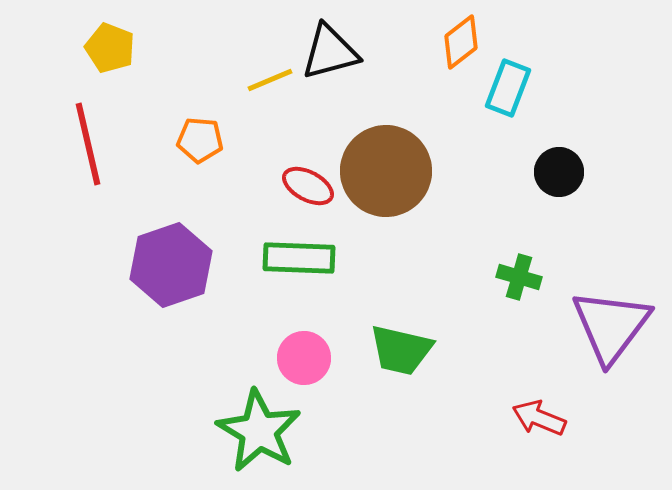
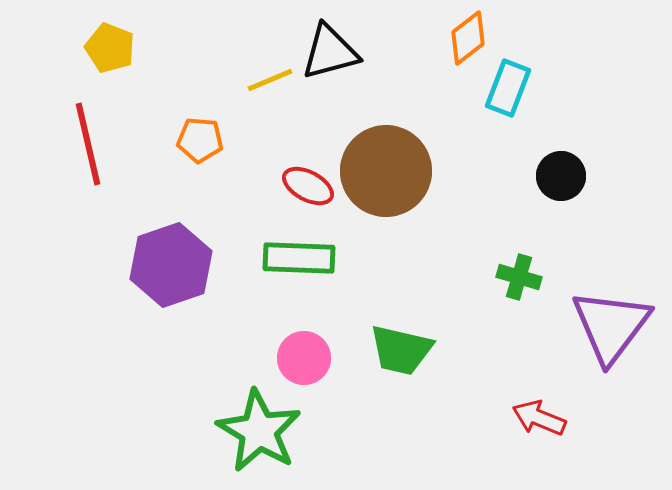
orange diamond: moved 7 px right, 4 px up
black circle: moved 2 px right, 4 px down
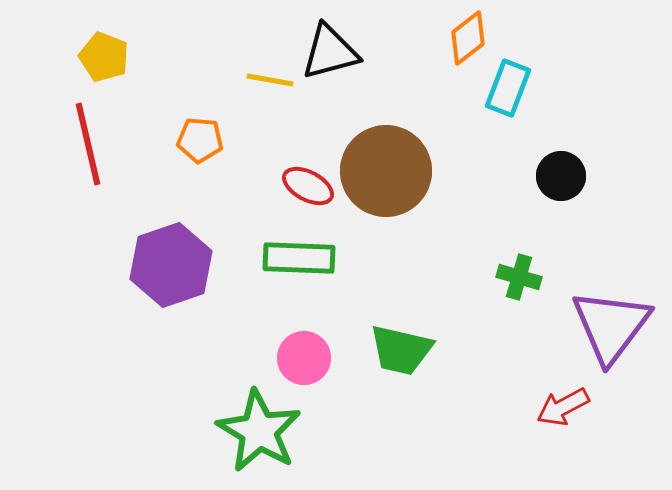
yellow pentagon: moved 6 px left, 9 px down
yellow line: rotated 33 degrees clockwise
red arrow: moved 24 px right, 11 px up; rotated 50 degrees counterclockwise
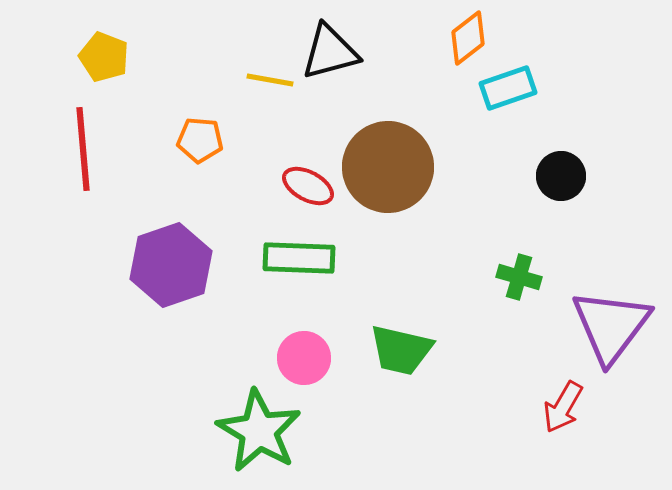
cyan rectangle: rotated 50 degrees clockwise
red line: moved 5 px left, 5 px down; rotated 8 degrees clockwise
brown circle: moved 2 px right, 4 px up
red arrow: rotated 32 degrees counterclockwise
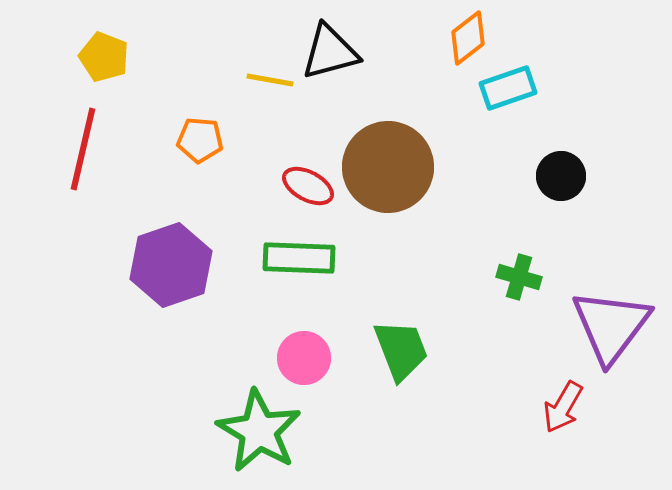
red line: rotated 18 degrees clockwise
green trapezoid: rotated 124 degrees counterclockwise
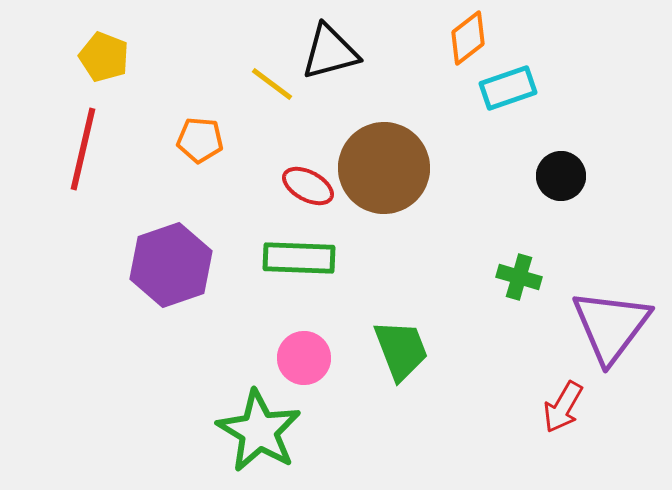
yellow line: moved 2 px right, 4 px down; rotated 27 degrees clockwise
brown circle: moved 4 px left, 1 px down
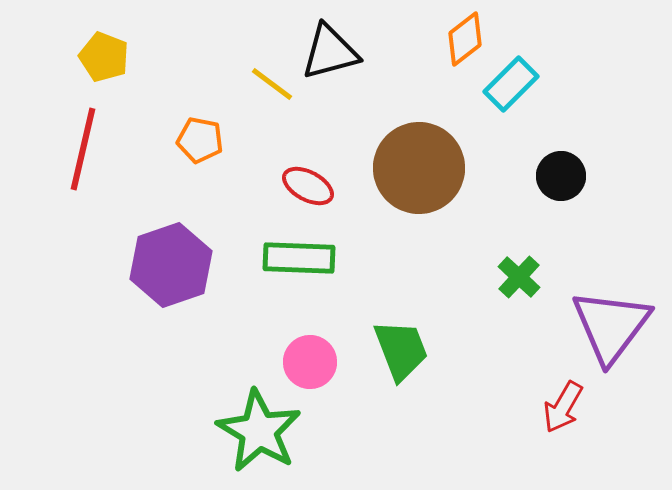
orange diamond: moved 3 px left, 1 px down
cyan rectangle: moved 3 px right, 4 px up; rotated 26 degrees counterclockwise
orange pentagon: rotated 6 degrees clockwise
brown circle: moved 35 px right
green cross: rotated 27 degrees clockwise
pink circle: moved 6 px right, 4 px down
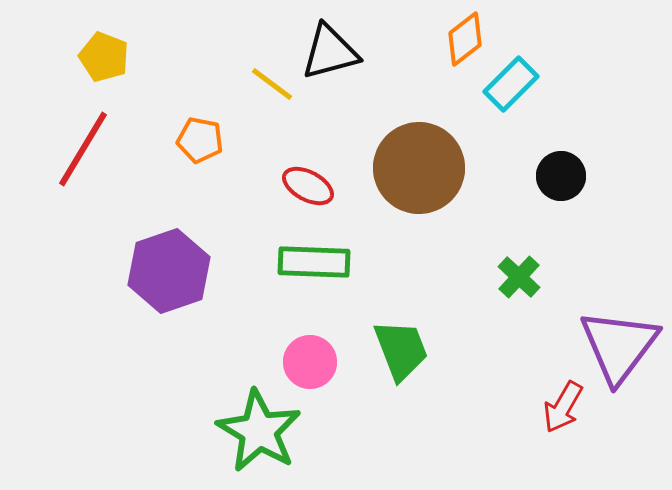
red line: rotated 18 degrees clockwise
green rectangle: moved 15 px right, 4 px down
purple hexagon: moved 2 px left, 6 px down
purple triangle: moved 8 px right, 20 px down
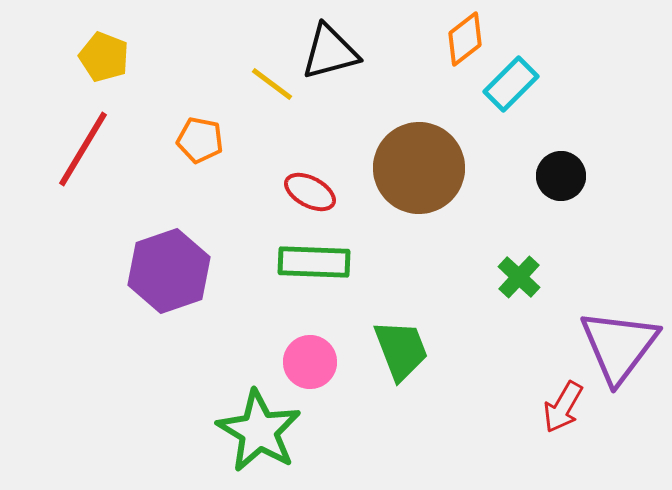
red ellipse: moved 2 px right, 6 px down
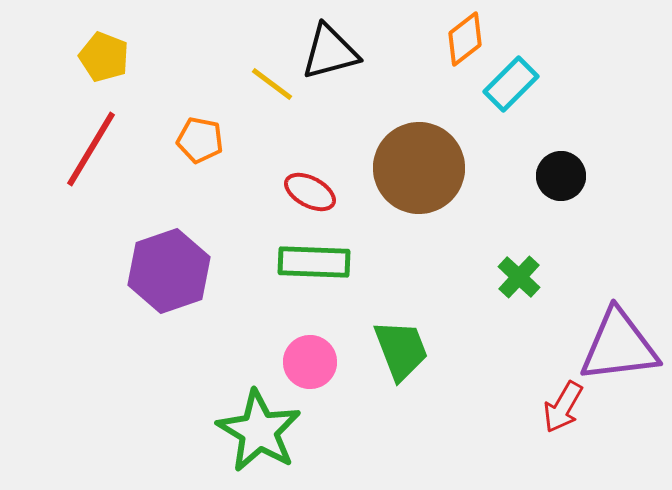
red line: moved 8 px right
purple triangle: rotated 46 degrees clockwise
